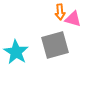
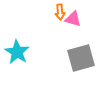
gray square: moved 26 px right, 13 px down
cyan star: moved 1 px right
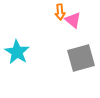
pink triangle: moved 1 px down; rotated 24 degrees clockwise
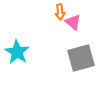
pink triangle: moved 2 px down
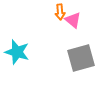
pink triangle: moved 2 px up
cyan star: rotated 15 degrees counterclockwise
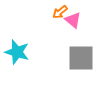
orange arrow: rotated 56 degrees clockwise
gray square: rotated 16 degrees clockwise
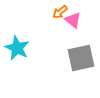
cyan star: moved 4 px up; rotated 10 degrees clockwise
gray square: rotated 12 degrees counterclockwise
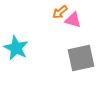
pink triangle: rotated 24 degrees counterclockwise
cyan star: moved 1 px left
